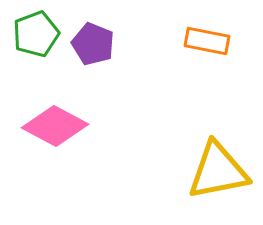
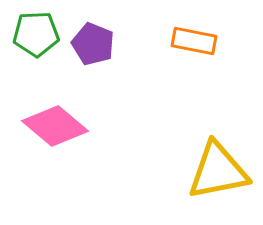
green pentagon: rotated 18 degrees clockwise
orange rectangle: moved 13 px left
pink diamond: rotated 12 degrees clockwise
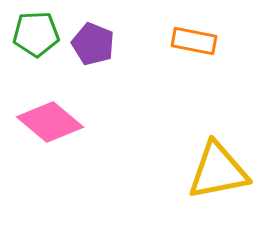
pink diamond: moved 5 px left, 4 px up
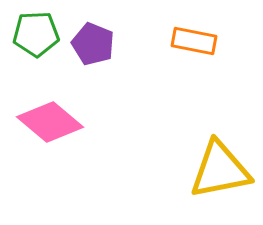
yellow triangle: moved 2 px right, 1 px up
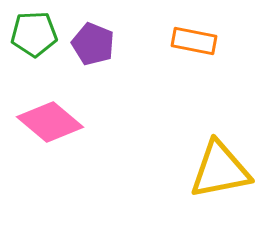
green pentagon: moved 2 px left
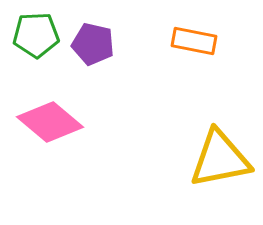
green pentagon: moved 2 px right, 1 px down
purple pentagon: rotated 9 degrees counterclockwise
yellow triangle: moved 11 px up
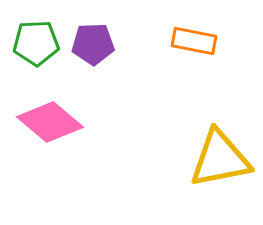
green pentagon: moved 8 px down
purple pentagon: rotated 15 degrees counterclockwise
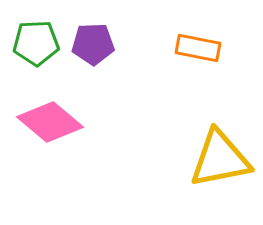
orange rectangle: moved 4 px right, 7 px down
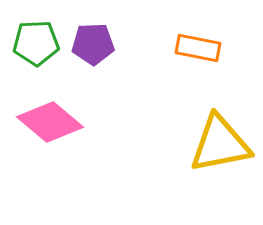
yellow triangle: moved 15 px up
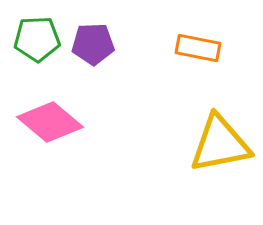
green pentagon: moved 1 px right, 4 px up
